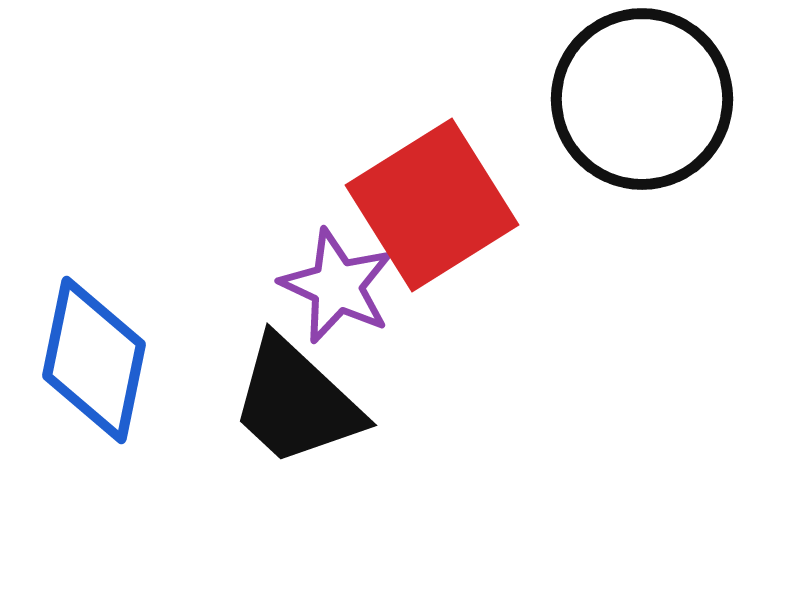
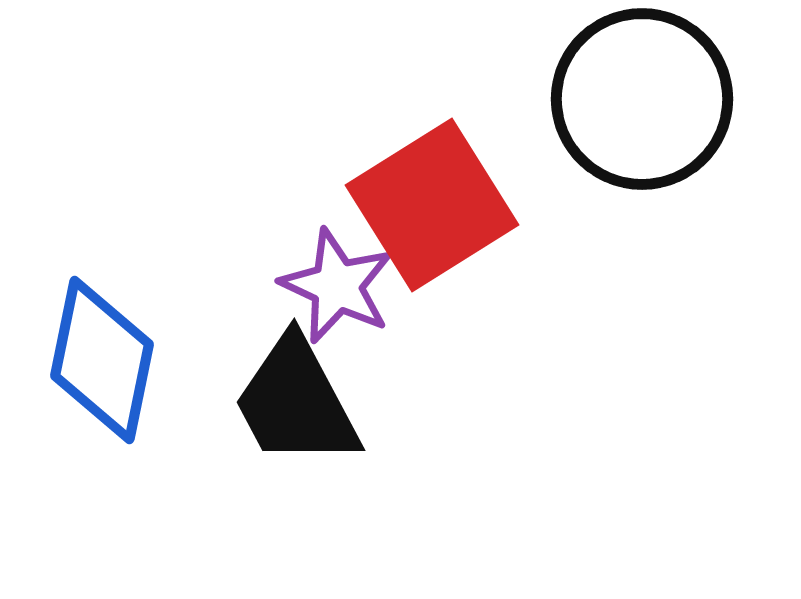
blue diamond: moved 8 px right
black trapezoid: rotated 19 degrees clockwise
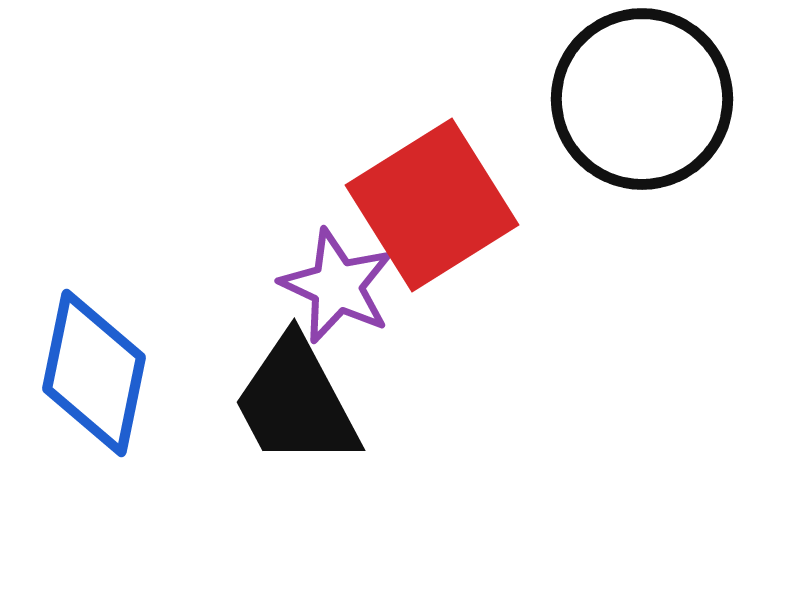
blue diamond: moved 8 px left, 13 px down
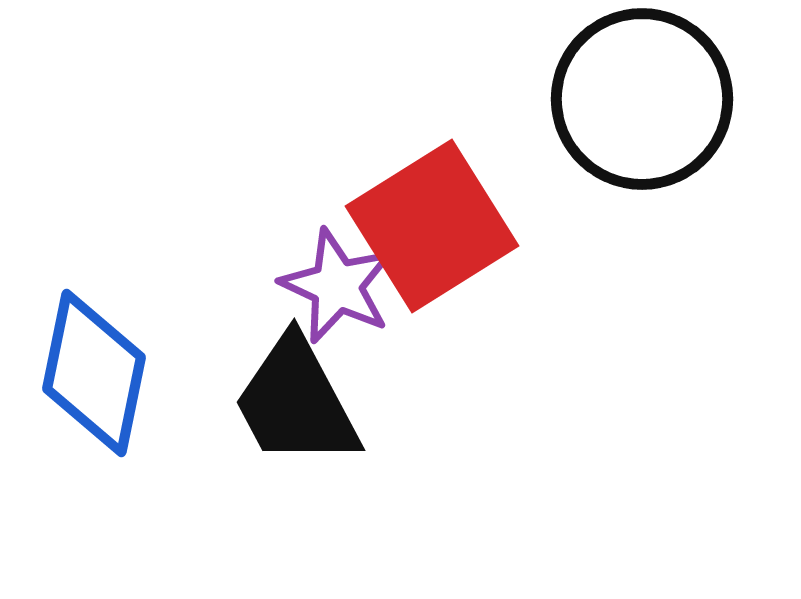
red square: moved 21 px down
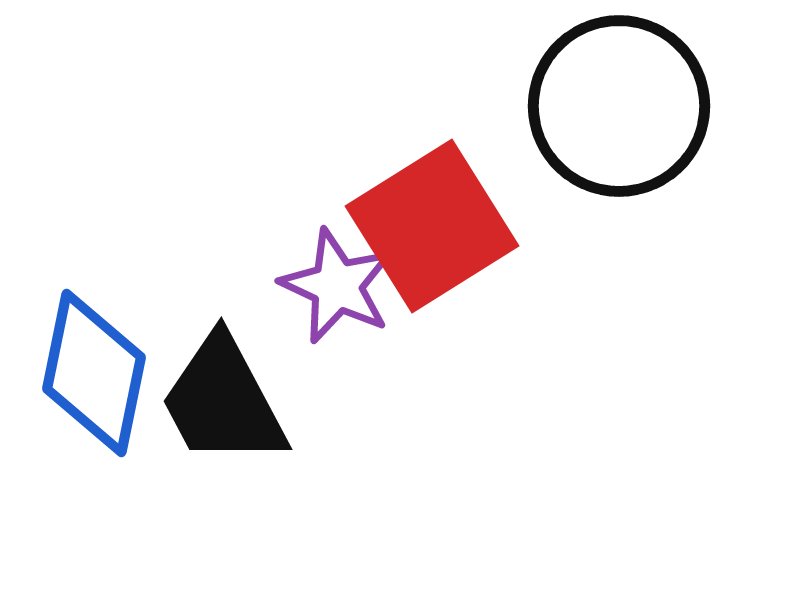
black circle: moved 23 px left, 7 px down
black trapezoid: moved 73 px left, 1 px up
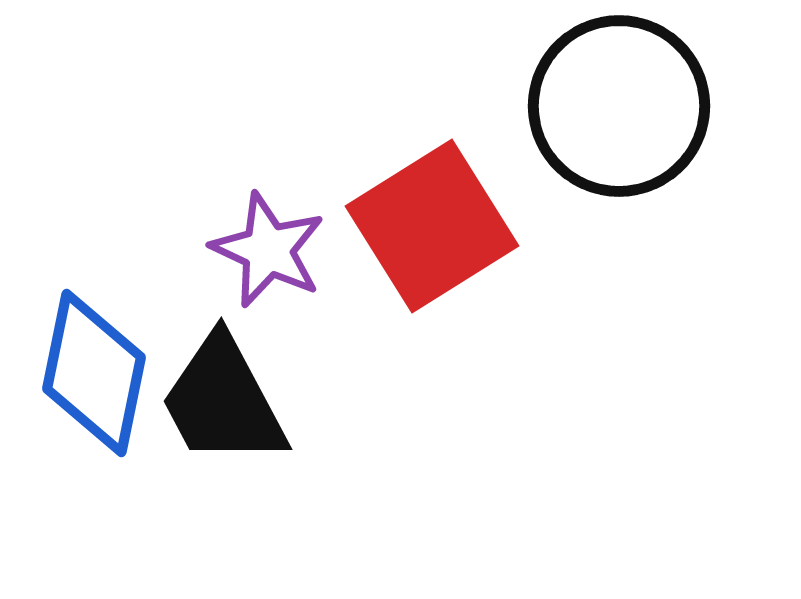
purple star: moved 69 px left, 36 px up
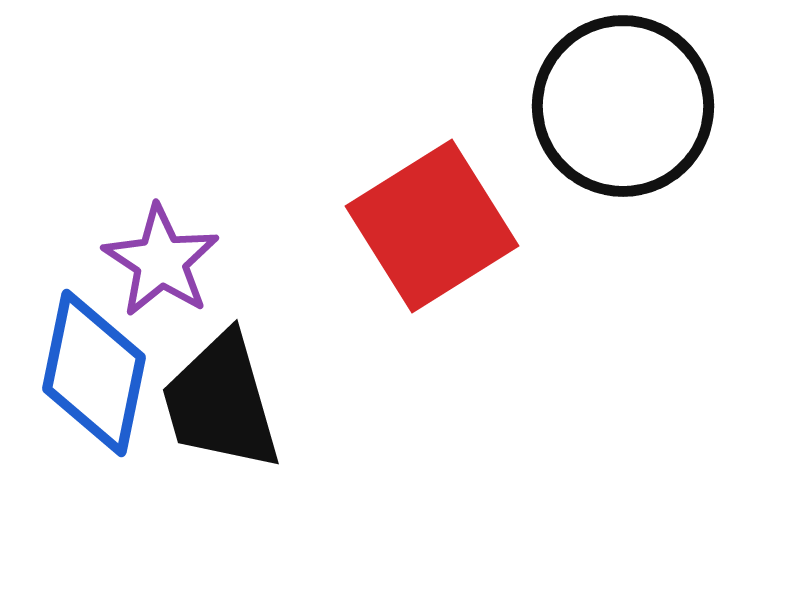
black circle: moved 4 px right
purple star: moved 107 px left, 11 px down; rotated 8 degrees clockwise
black trapezoid: moved 2 px left, 1 px down; rotated 12 degrees clockwise
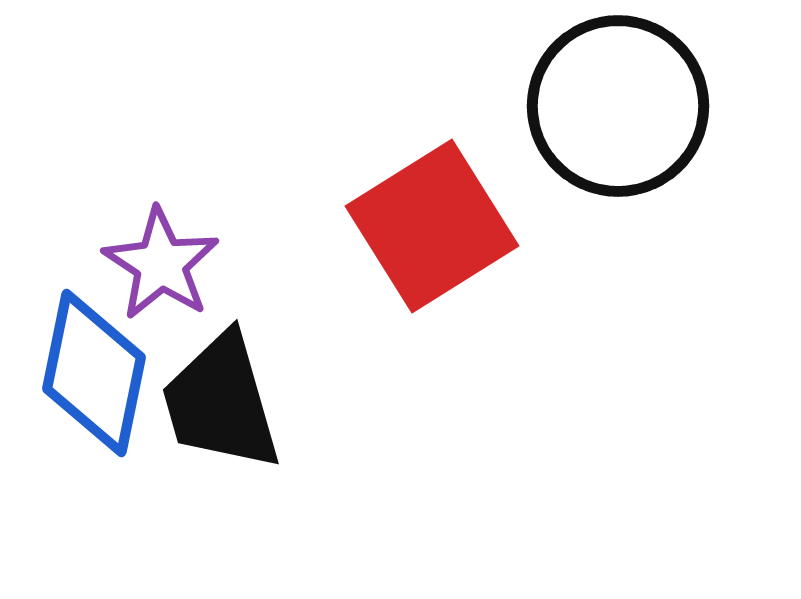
black circle: moved 5 px left
purple star: moved 3 px down
